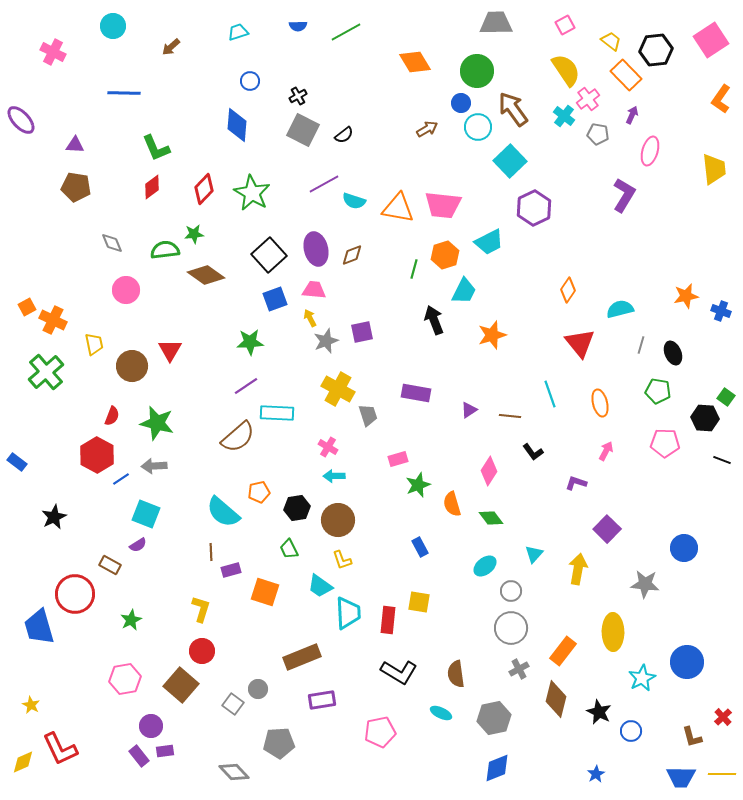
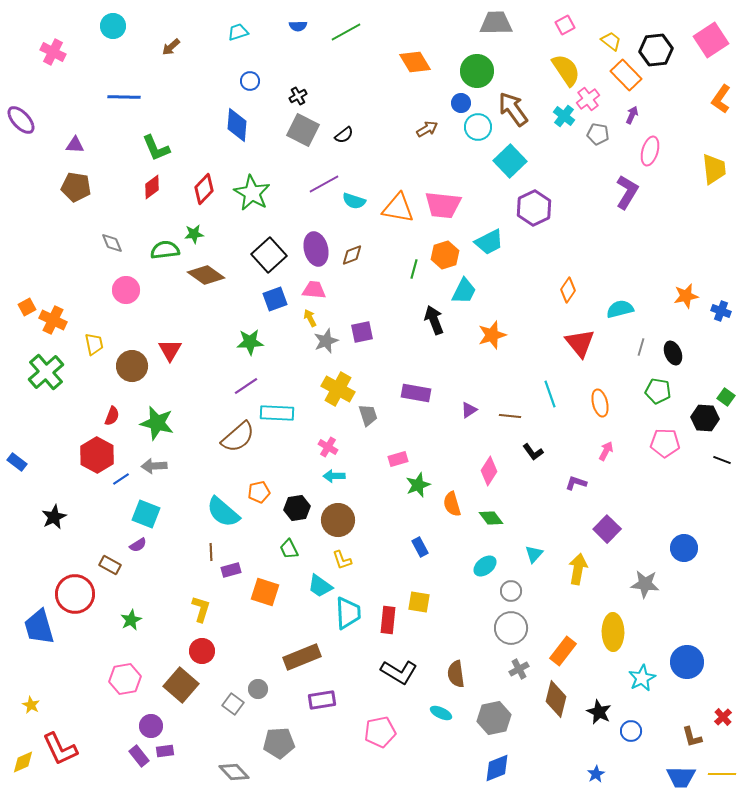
blue line at (124, 93): moved 4 px down
purple L-shape at (624, 195): moved 3 px right, 3 px up
gray line at (641, 345): moved 2 px down
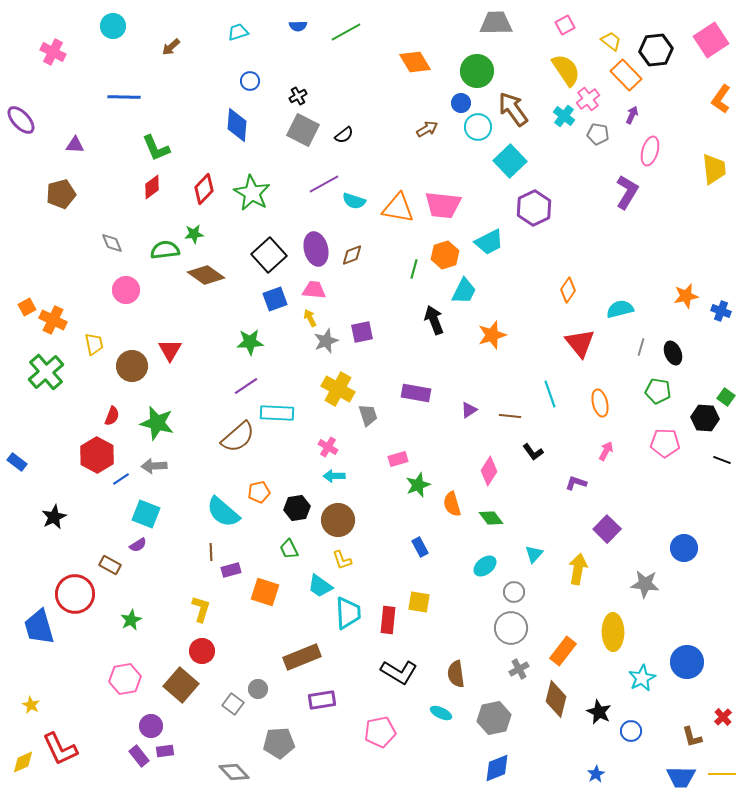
brown pentagon at (76, 187): moved 15 px left, 7 px down; rotated 24 degrees counterclockwise
gray circle at (511, 591): moved 3 px right, 1 px down
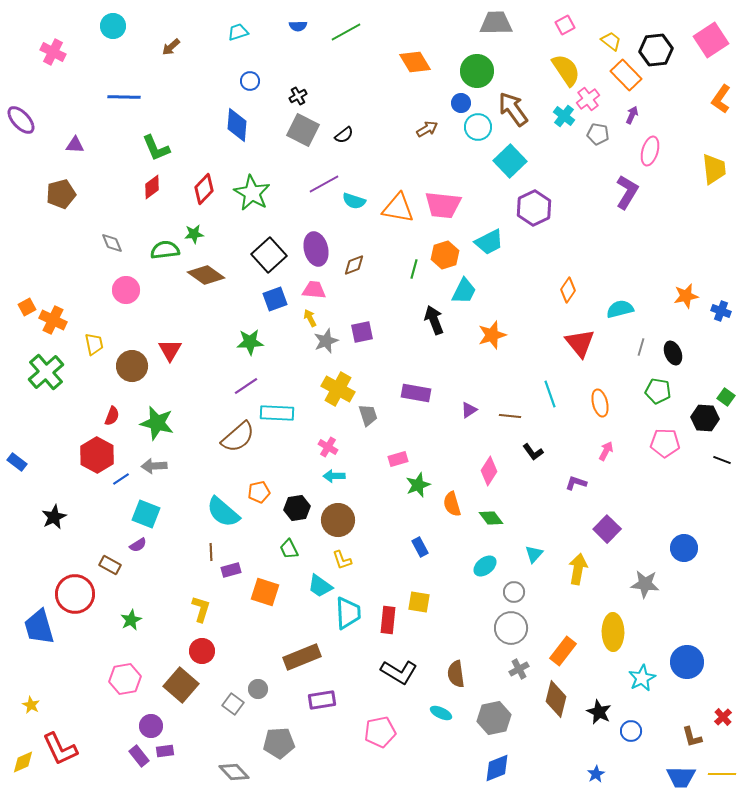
brown diamond at (352, 255): moved 2 px right, 10 px down
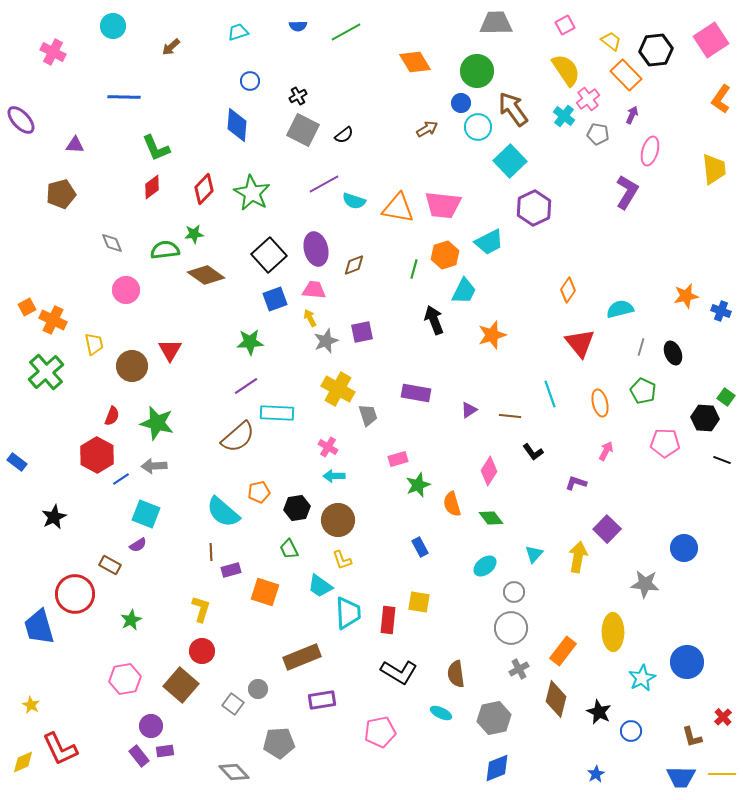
green pentagon at (658, 391): moved 15 px left; rotated 15 degrees clockwise
yellow arrow at (578, 569): moved 12 px up
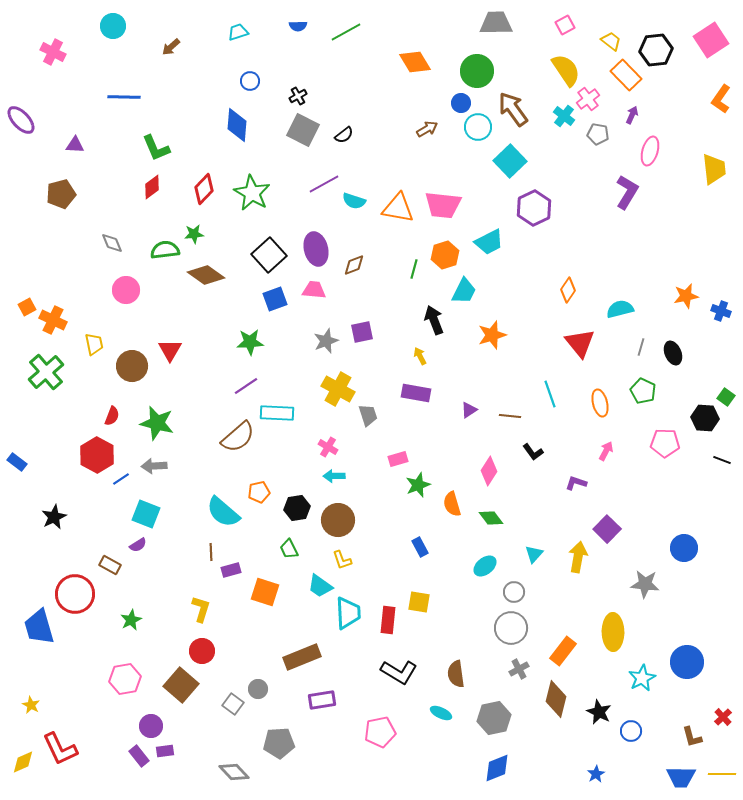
yellow arrow at (310, 318): moved 110 px right, 38 px down
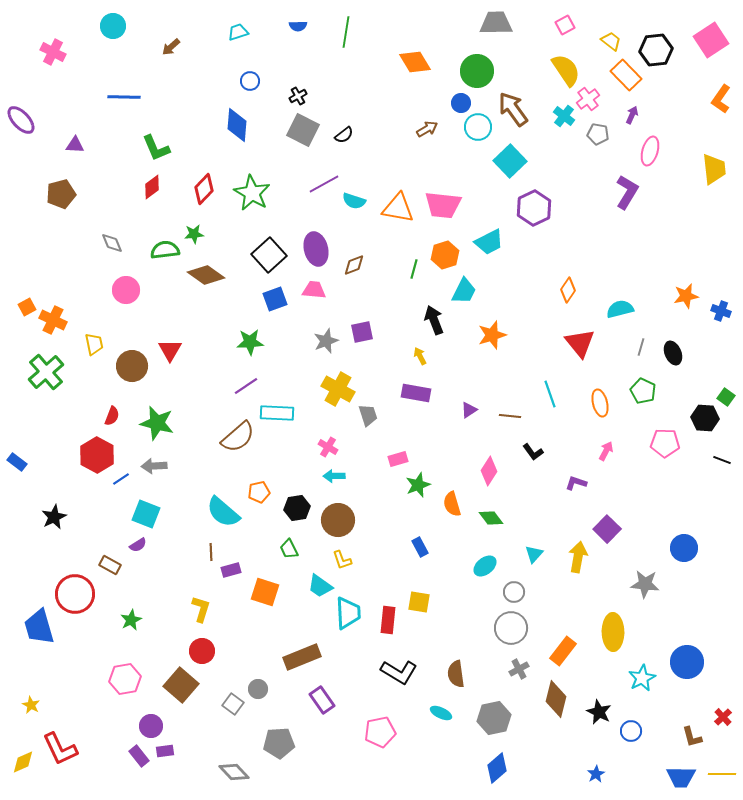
green line at (346, 32): rotated 52 degrees counterclockwise
purple rectangle at (322, 700): rotated 64 degrees clockwise
blue diamond at (497, 768): rotated 20 degrees counterclockwise
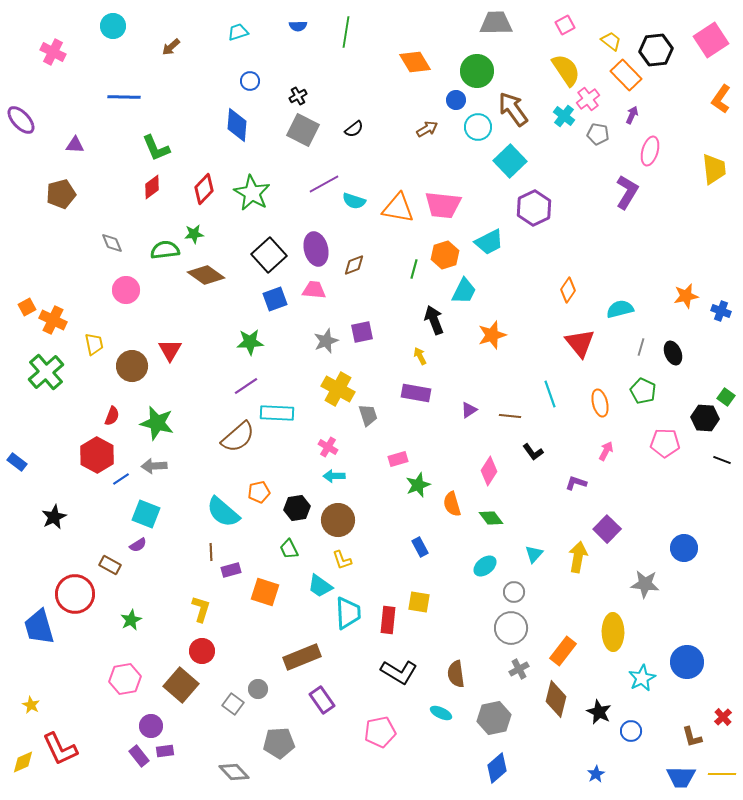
blue circle at (461, 103): moved 5 px left, 3 px up
black semicircle at (344, 135): moved 10 px right, 6 px up
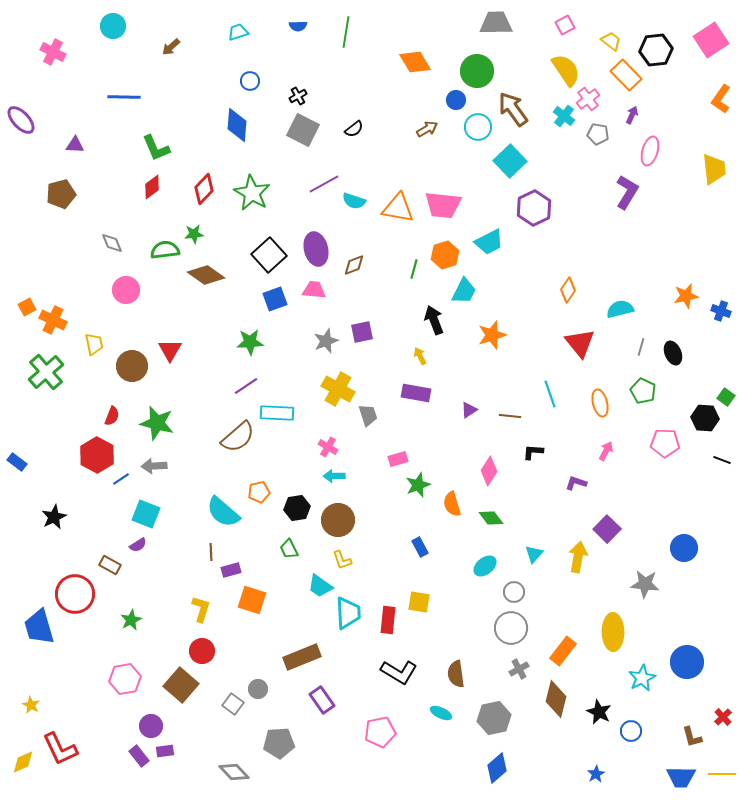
black L-shape at (533, 452): rotated 130 degrees clockwise
orange square at (265, 592): moved 13 px left, 8 px down
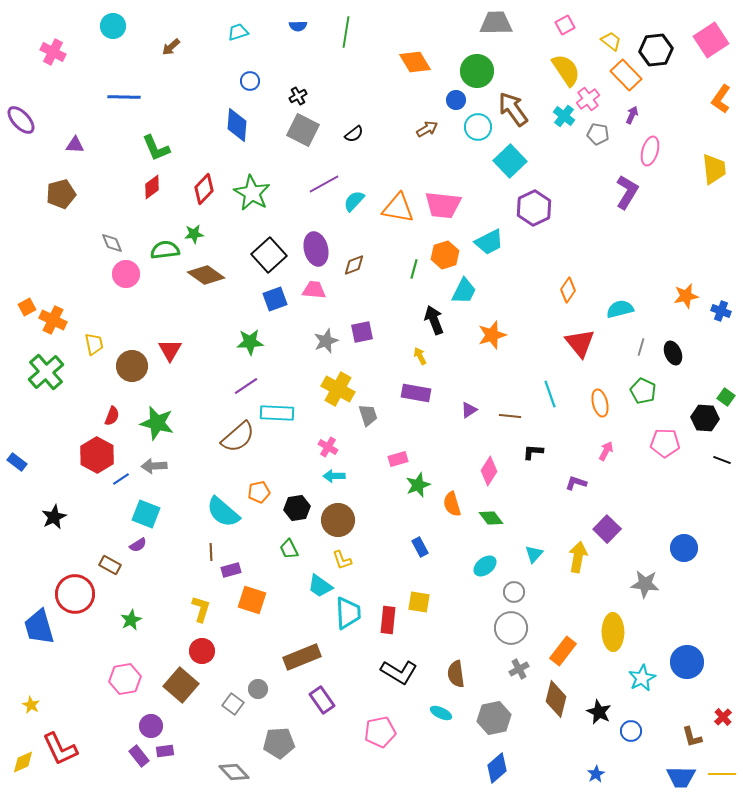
black semicircle at (354, 129): moved 5 px down
cyan semicircle at (354, 201): rotated 115 degrees clockwise
pink circle at (126, 290): moved 16 px up
